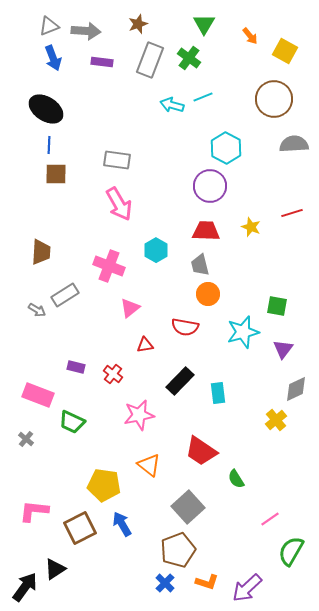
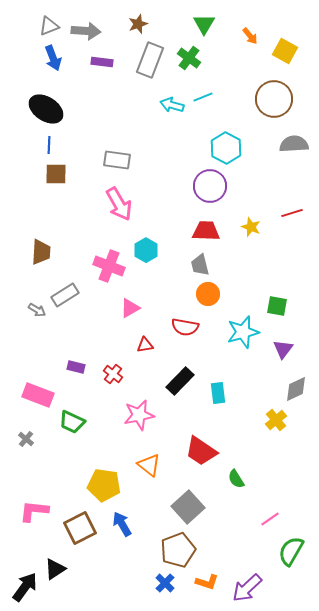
cyan hexagon at (156, 250): moved 10 px left
pink triangle at (130, 308): rotated 10 degrees clockwise
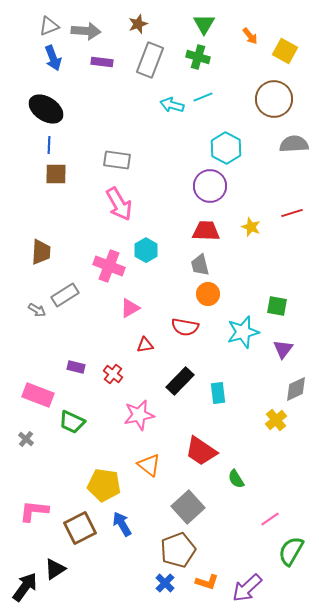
green cross at (189, 58): moved 9 px right, 1 px up; rotated 20 degrees counterclockwise
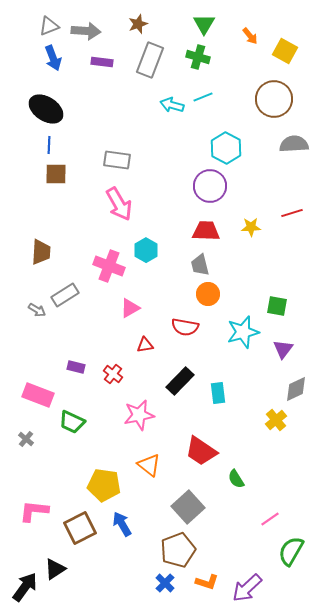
yellow star at (251, 227): rotated 24 degrees counterclockwise
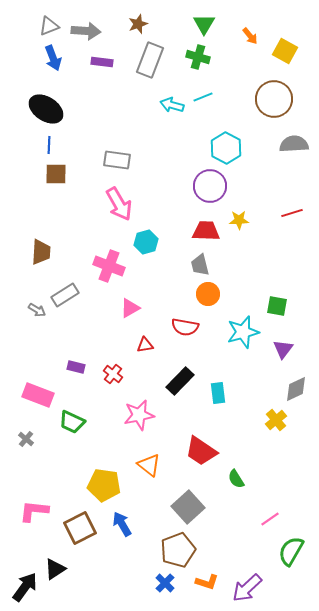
yellow star at (251, 227): moved 12 px left, 7 px up
cyan hexagon at (146, 250): moved 8 px up; rotated 15 degrees clockwise
